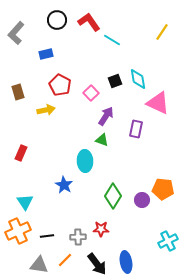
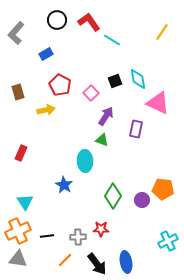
blue rectangle: rotated 16 degrees counterclockwise
gray triangle: moved 21 px left, 6 px up
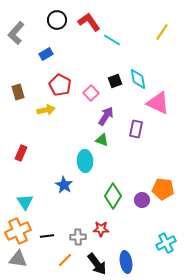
cyan cross: moved 2 px left, 2 px down
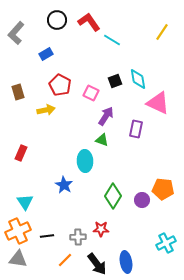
pink square: rotated 21 degrees counterclockwise
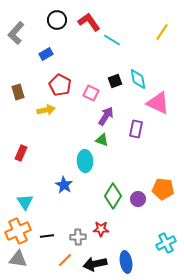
purple circle: moved 4 px left, 1 px up
black arrow: moved 2 px left; rotated 115 degrees clockwise
